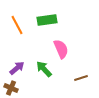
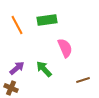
pink semicircle: moved 4 px right, 1 px up
brown line: moved 2 px right, 2 px down
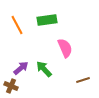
purple arrow: moved 4 px right
brown cross: moved 2 px up
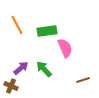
green rectangle: moved 11 px down
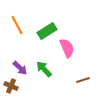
green rectangle: rotated 24 degrees counterclockwise
pink semicircle: moved 2 px right
purple arrow: moved 1 px left; rotated 84 degrees clockwise
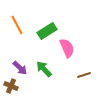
brown line: moved 1 px right, 5 px up
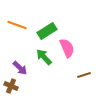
orange line: rotated 42 degrees counterclockwise
green arrow: moved 12 px up
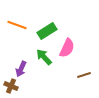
pink semicircle: rotated 48 degrees clockwise
purple arrow: moved 1 px right, 1 px down; rotated 70 degrees clockwise
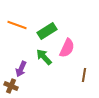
brown line: rotated 64 degrees counterclockwise
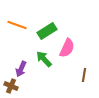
green arrow: moved 2 px down
